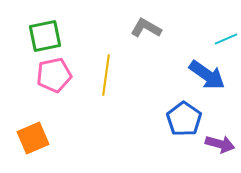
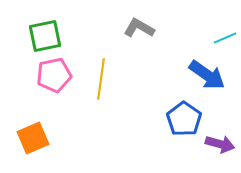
gray L-shape: moved 7 px left
cyan line: moved 1 px left, 1 px up
yellow line: moved 5 px left, 4 px down
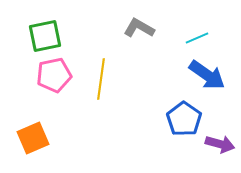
cyan line: moved 28 px left
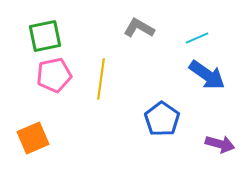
blue pentagon: moved 22 px left
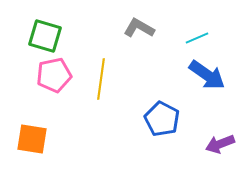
green square: rotated 28 degrees clockwise
blue pentagon: rotated 8 degrees counterclockwise
orange square: moved 1 px left, 1 px down; rotated 32 degrees clockwise
purple arrow: rotated 144 degrees clockwise
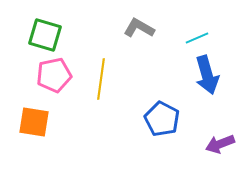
green square: moved 1 px up
blue arrow: rotated 39 degrees clockwise
orange square: moved 2 px right, 17 px up
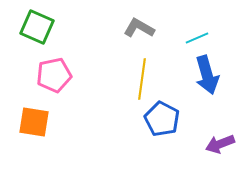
green square: moved 8 px left, 8 px up; rotated 8 degrees clockwise
yellow line: moved 41 px right
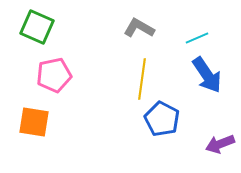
blue arrow: rotated 18 degrees counterclockwise
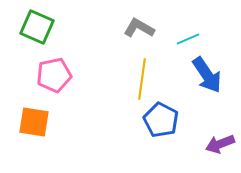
cyan line: moved 9 px left, 1 px down
blue pentagon: moved 1 px left, 1 px down
